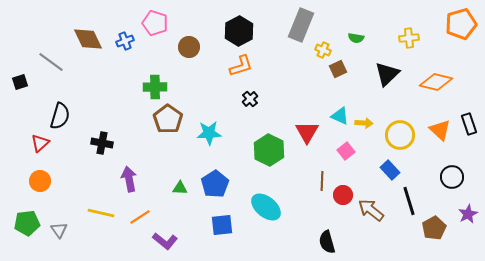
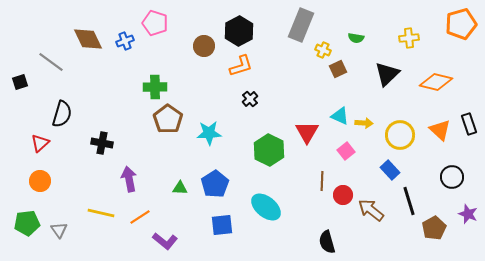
brown circle at (189, 47): moved 15 px right, 1 px up
black semicircle at (60, 116): moved 2 px right, 2 px up
purple star at (468, 214): rotated 24 degrees counterclockwise
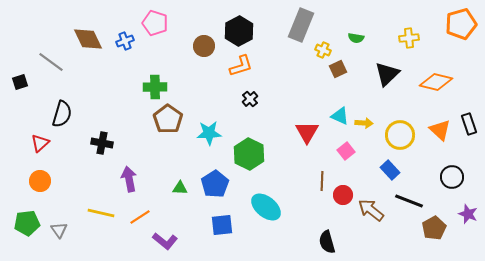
green hexagon at (269, 150): moved 20 px left, 4 px down
black line at (409, 201): rotated 52 degrees counterclockwise
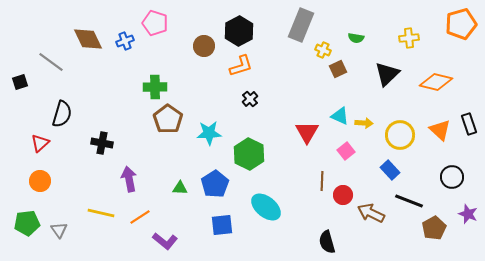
brown arrow at (371, 210): moved 3 px down; rotated 12 degrees counterclockwise
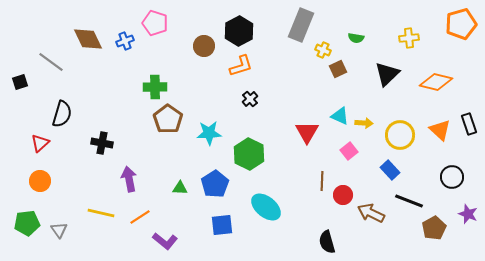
pink square at (346, 151): moved 3 px right
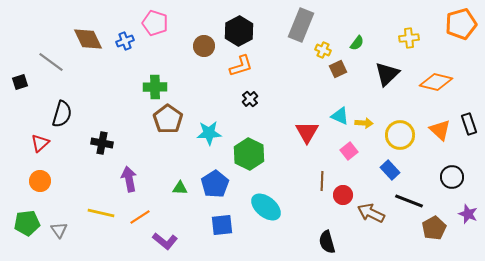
green semicircle at (356, 38): moved 1 px right, 5 px down; rotated 63 degrees counterclockwise
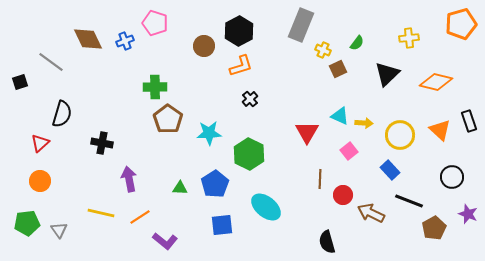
black rectangle at (469, 124): moved 3 px up
brown line at (322, 181): moved 2 px left, 2 px up
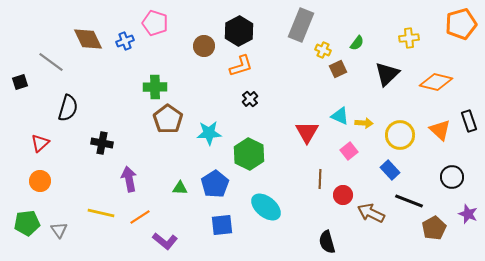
black semicircle at (62, 114): moved 6 px right, 6 px up
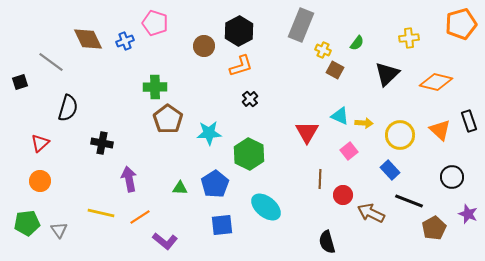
brown square at (338, 69): moved 3 px left, 1 px down; rotated 36 degrees counterclockwise
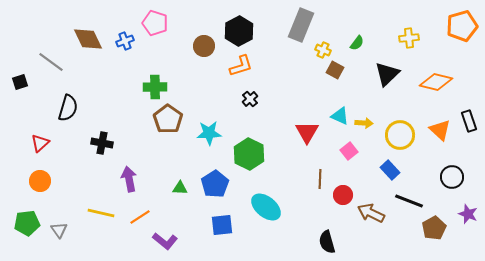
orange pentagon at (461, 24): moved 1 px right, 2 px down
